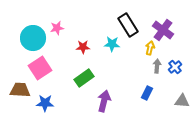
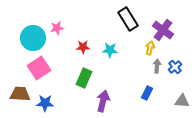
black rectangle: moved 6 px up
cyan star: moved 2 px left, 6 px down
pink square: moved 1 px left
green rectangle: rotated 30 degrees counterclockwise
brown trapezoid: moved 4 px down
purple arrow: moved 1 px left
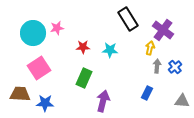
cyan circle: moved 5 px up
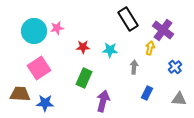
cyan circle: moved 1 px right, 2 px up
gray arrow: moved 23 px left, 1 px down
gray triangle: moved 3 px left, 2 px up
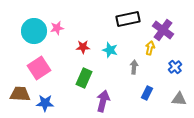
black rectangle: rotated 70 degrees counterclockwise
cyan star: rotated 14 degrees clockwise
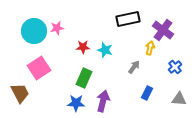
cyan star: moved 5 px left
gray arrow: rotated 32 degrees clockwise
brown trapezoid: moved 1 px up; rotated 60 degrees clockwise
blue star: moved 31 px right
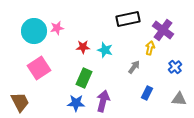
brown trapezoid: moved 9 px down
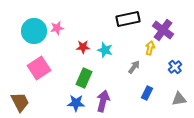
gray triangle: rotated 14 degrees counterclockwise
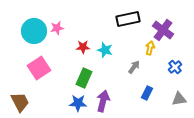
blue star: moved 2 px right
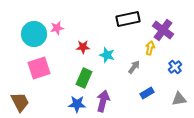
cyan circle: moved 3 px down
cyan star: moved 2 px right, 5 px down
pink square: rotated 15 degrees clockwise
blue rectangle: rotated 32 degrees clockwise
blue star: moved 1 px left, 1 px down
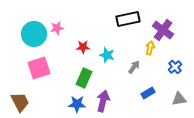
blue rectangle: moved 1 px right
